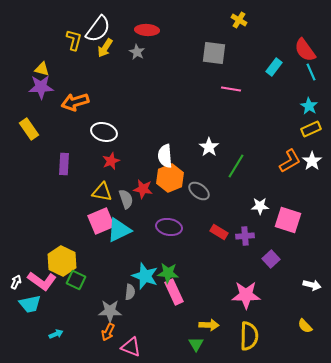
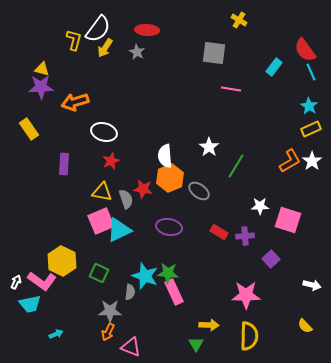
green square at (76, 280): moved 23 px right, 7 px up
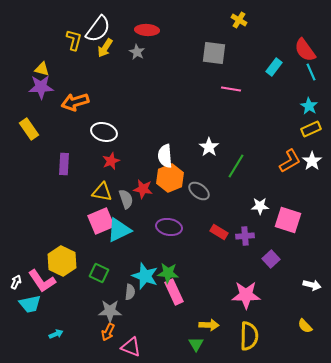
pink L-shape at (42, 281): rotated 20 degrees clockwise
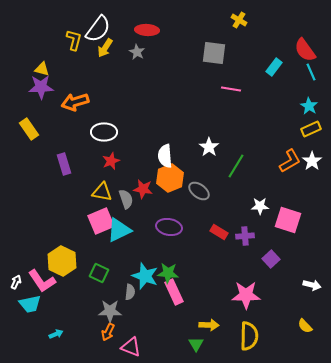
white ellipse at (104, 132): rotated 15 degrees counterclockwise
purple rectangle at (64, 164): rotated 20 degrees counterclockwise
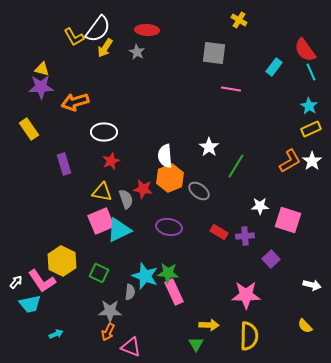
yellow L-shape at (74, 40): moved 3 px up; rotated 135 degrees clockwise
white arrow at (16, 282): rotated 16 degrees clockwise
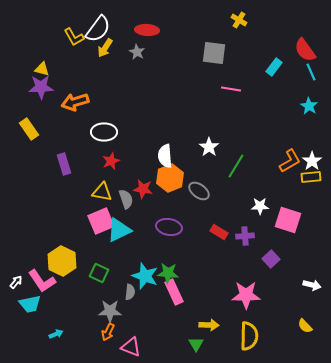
yellow rectangle at (311, 129): moved 48 px down; rotated 18 degrees clockwise
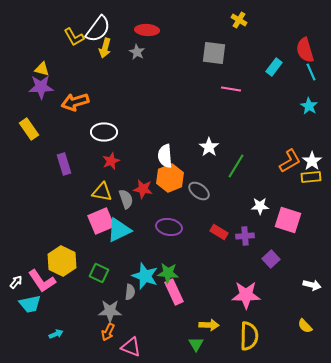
yellow arrow at (105, 48): rotated 18 degrees counterclockwise
red semicircle at (305, 50): rotated 20 degrees clockwise
